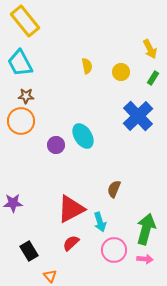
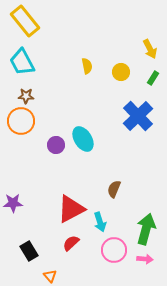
cyan trapezoid: moved 2 px right, 1 px up
cyan ellipse: moved 3 px down
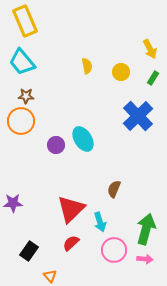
yellow rectangle: rotated 16 degrees clockwise
cyan trapezoid: rotated 12 degrees counterclockwise
red triangle: rotated 16 degrees counterclockwise
black rectangle: rotated 66 degrees clockwise
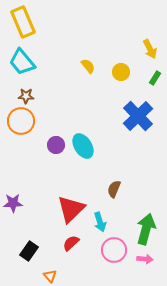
yellow rectangle: moved 2 px left, 1 px down
yellow semicircle: moved 1 px right; rotated 28 degrees counterclockwise
green rectangle: moved 2 px right
cyan ellipse: moved 7 px down
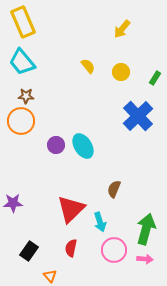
yellow arrow: moved 28 px left, 20 px up; rotated 66 degrees clockwise
red semicircle: moved 5 px down; rotated 36 degrees counterclockwise
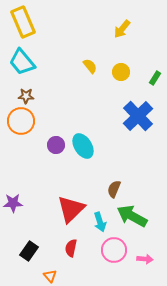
yellow semicircle: moved 2 px right
green arrow: moved 14 px left, 13 px up; rotated 76 degrees counterclockwise
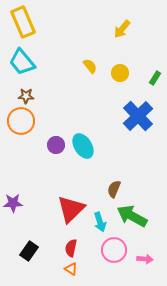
yellow circle: moved 1 px left, 1 px down
orange triangle: moved 21 px right, 7 px up; rotated 16 degrees counterclockwise
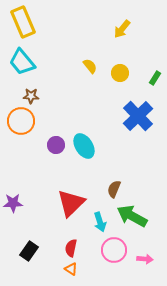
brown star: moved 5 px right
cyan ellipse: moved 1 px right
red triangle: moved 6 px up
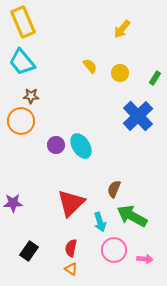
cyan ellipse: moved 3 px left
